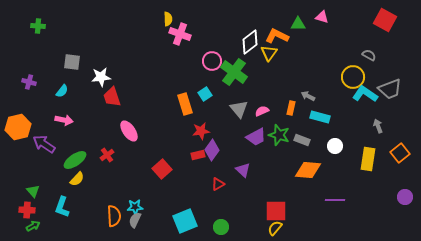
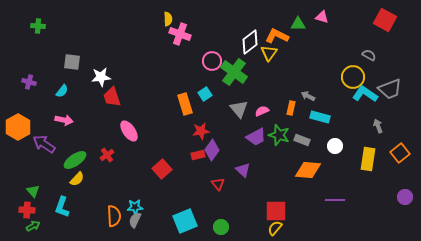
orange hexagon at (18, 127): rotated 15 degrees counterclockwise
red triangle at (218, 184): rotated 40 degrees counterclockwise
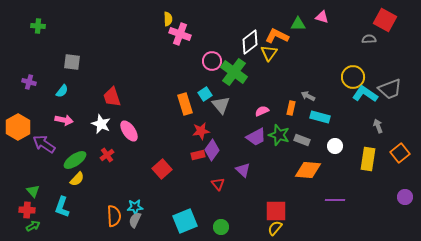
gray semicircle at (369, 55): moved 16 px up; rotated 32 degrees counterclockwise
white star at (101, 77): moved 47 px down; rotated 30 degrees clockwise
gray triangle at (239, 109): moved 18 px left, 4 px up
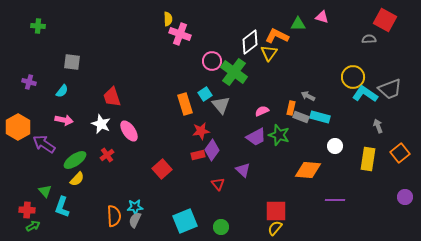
gray rectangle at (302, 140): moved 1 px left, 23 px up
green triangle at (33, 191): moved 12 px right
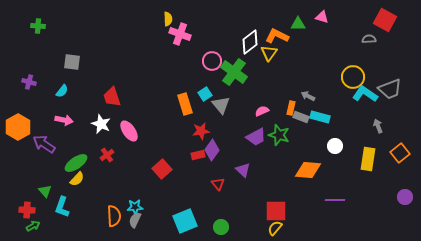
green ellipse at (75, 160): moved 1 px right, 3 px down
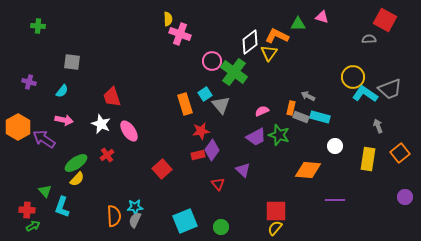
purple arrow at (44, 144): moved 5 px up
